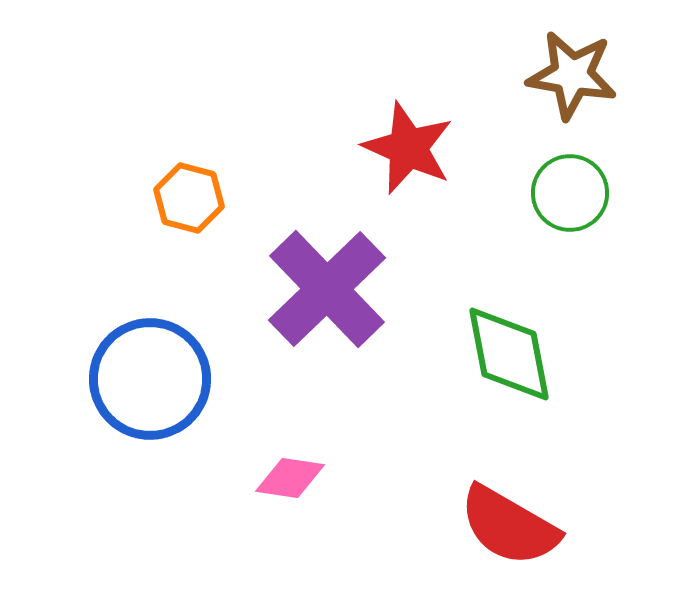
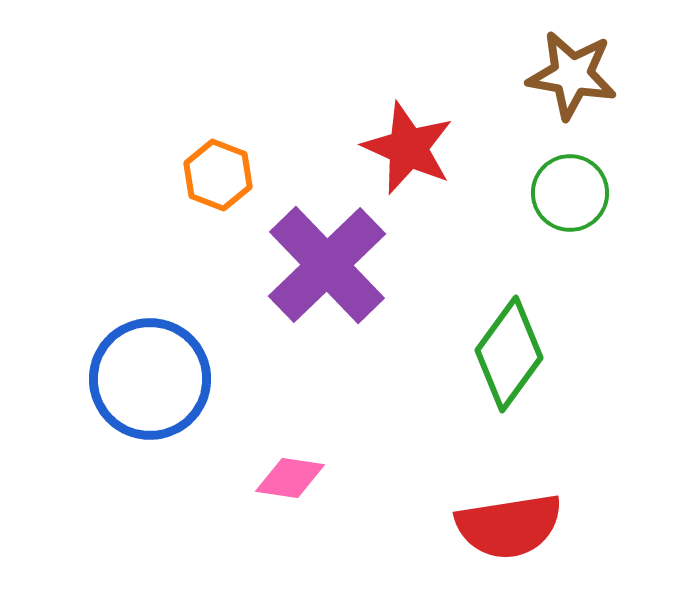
orange hexagon: moved 29 px right, 23 px up; rotated 6 degrees clockwise
purple cross: moved 24 px up
green diamond: rotated 47 degrees clockwise
red semicircle: rotated 39 degrees counterclockwise
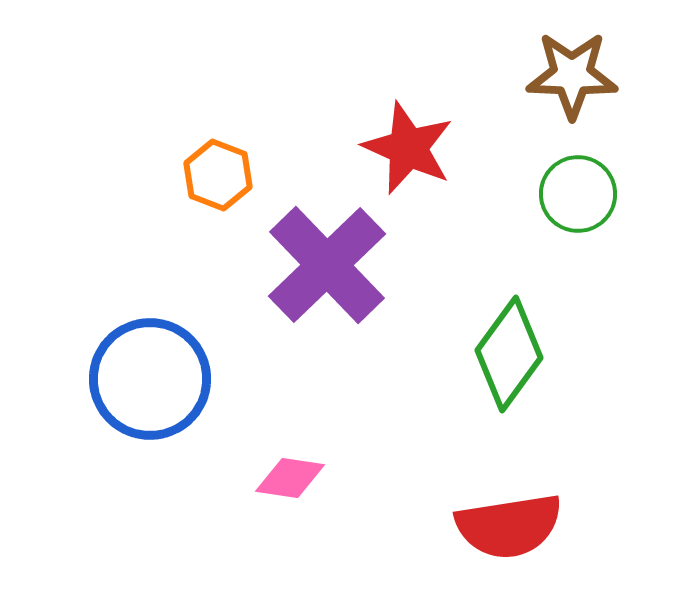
brown star: rotated 8 degrees counterclockwise
green circle: moved 8 px right, 1 px down
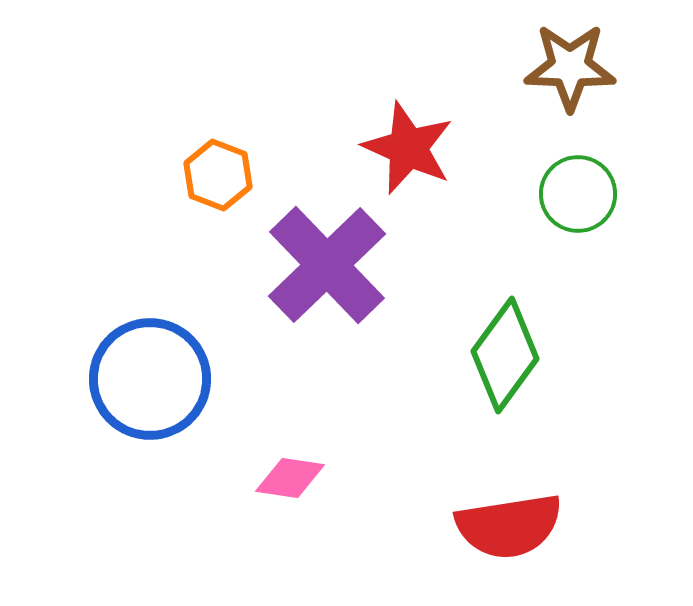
brown star: moved 2 px left, 8 px up
green diamond: moved 4 px left, 1 px down
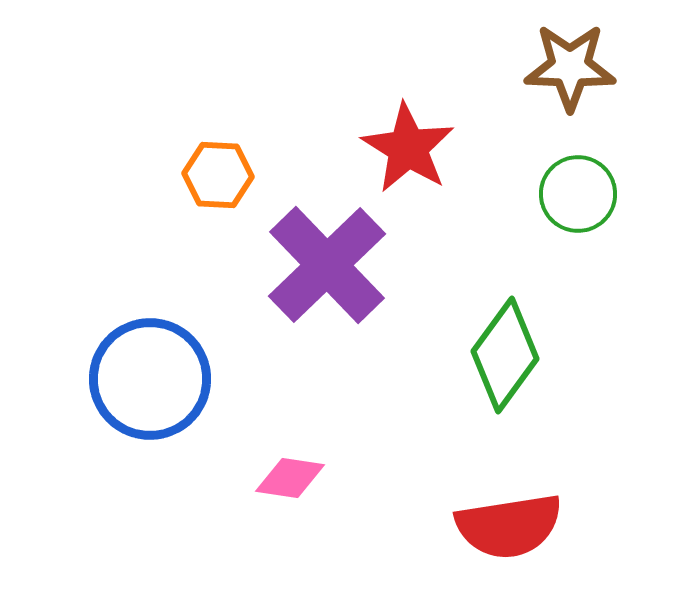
red star: rotated 8 degrees clockwise
orange hexagon: rotated 18 degrees counterclockwise
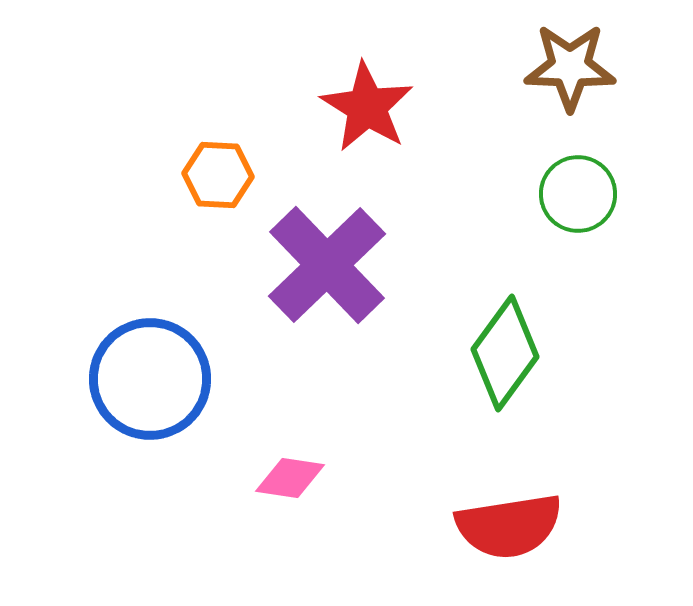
red star: moved 41 px left, 41 px up
green diamond: moved 2 px up
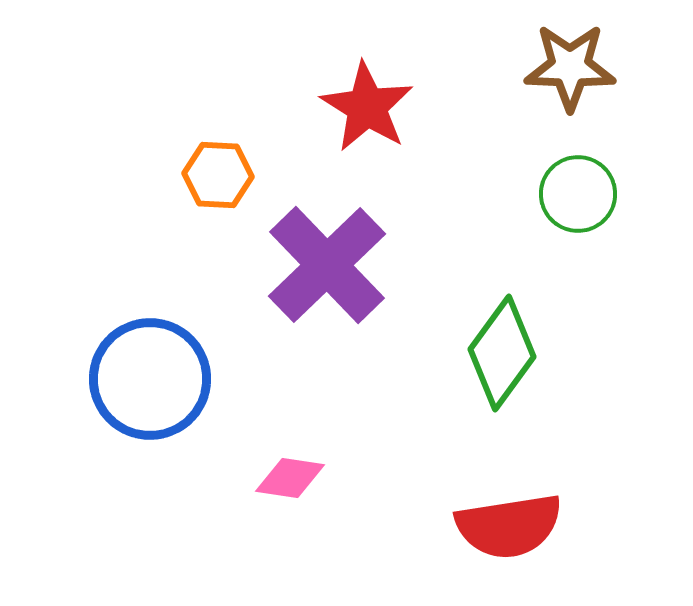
green diamond: moved 3 px left
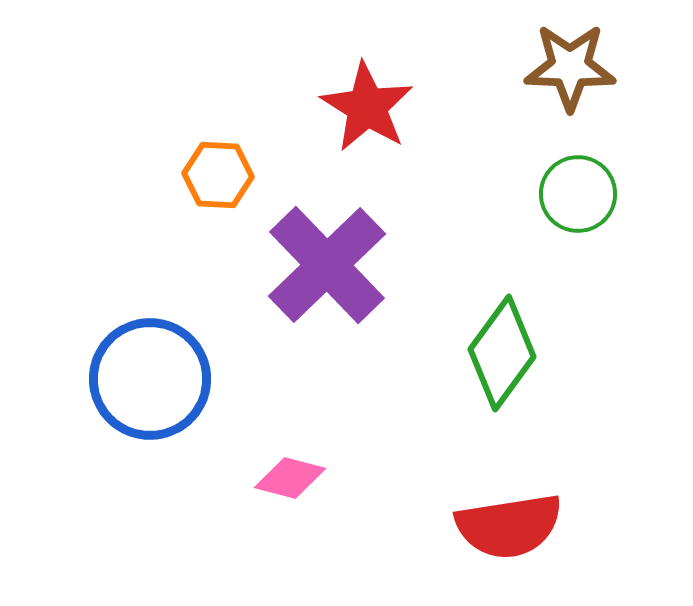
pink diamond: rotated 6 degrees clockwise
